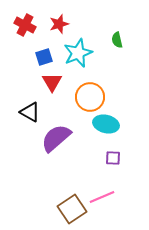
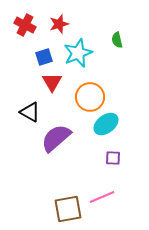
cyan ellipse: rotated 50 degrees counterclockwise
brown square: moved 4 px left; rotated 24 degrees clockwise
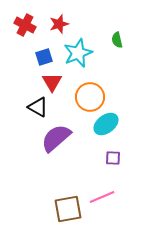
black triangle: moved 8 px right, 5 px up
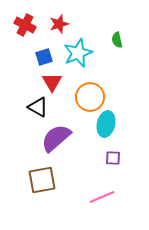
cyan ellipse: rotated 40 degrees counterclockwise
brown square: moved 26 px left, 29 px up
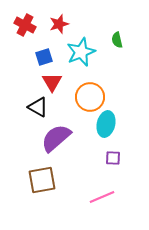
cyan star: moved 3 px right, 1 px up
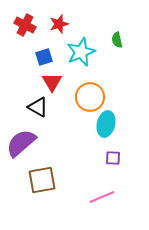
purple semicircle: moved 35 px left, 5 px down
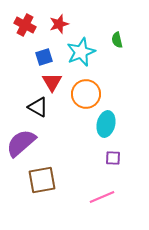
orange circle: moved 4 px left, 3 px up
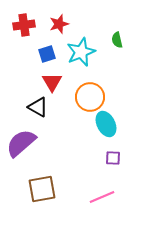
red cross: moved 1 px left; rotated 35 degrees counterclockwise
blue square: moved 3 px right, 3 px up
orange circle: moved 4 px right, 3 px down
cyan ellipse: rotated 40 degrees counterclockwise
brown square: moved 9 px down
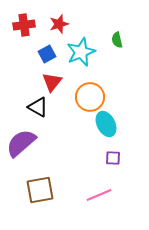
blue square: rotated 12 degrees counterclockwise
red triangle: rotated 10 degrees clockwise
brown square: moved 2 px left, 1 px down
pink line: moved 3 px left, 2 px up
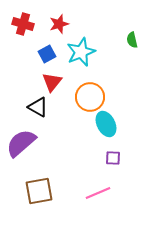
red cross: moved 1 px left, 1 px up; rotated 25 degrees clockwise
green semicircle: moved 15 px right
brown square: moved 1 px left, 1 px down
pink line: moved 1 px left, 2 px up
